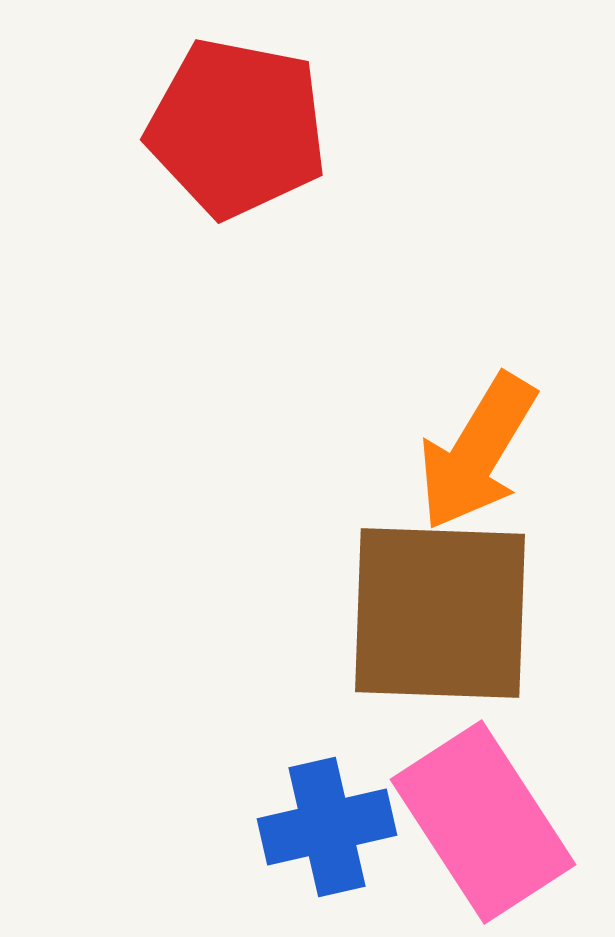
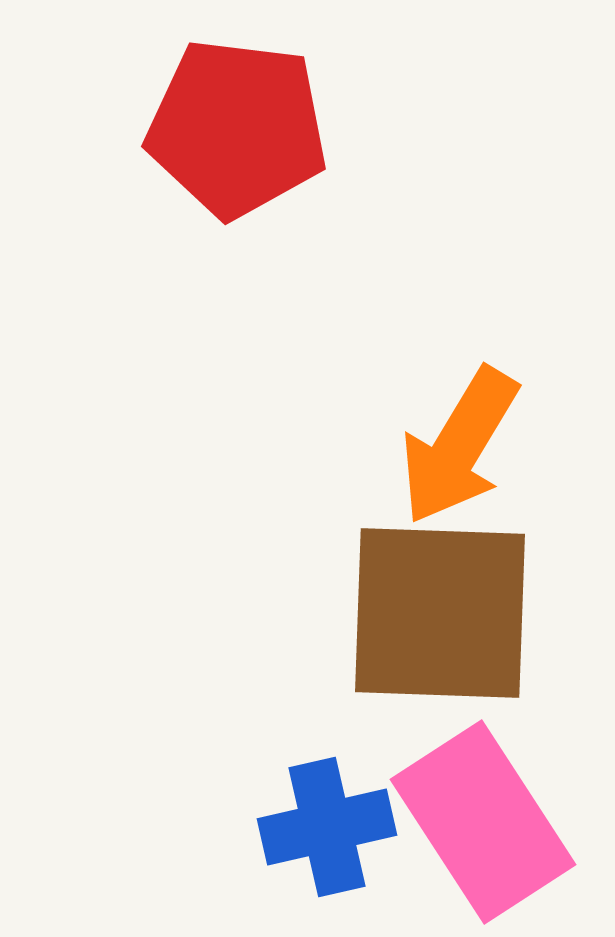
red pentagon: rotated 4 degrees counterclockwise
orange arrow: moved 18 px left, 6 px up
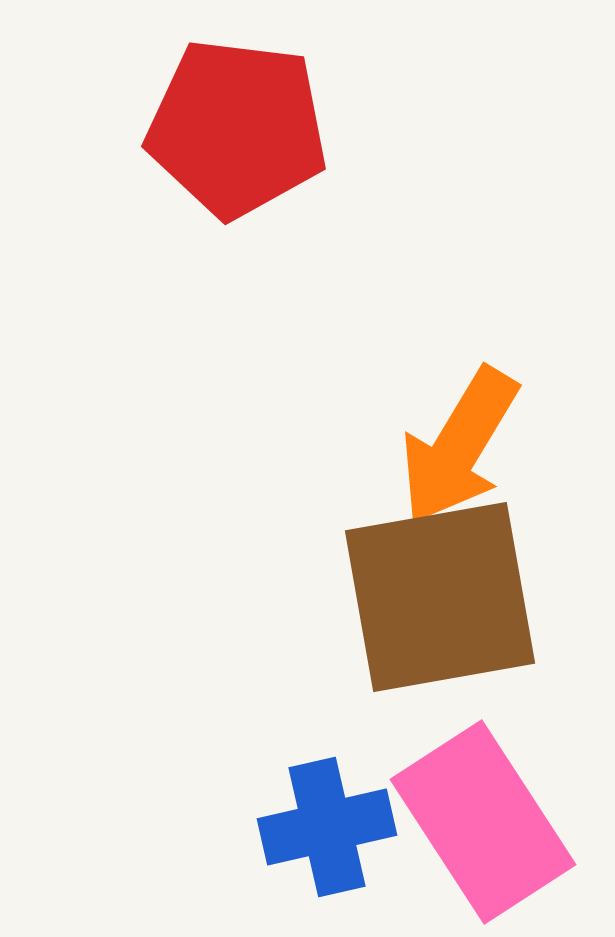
brown square: moved 16 px up; rotated 12 degrees counterclockwise
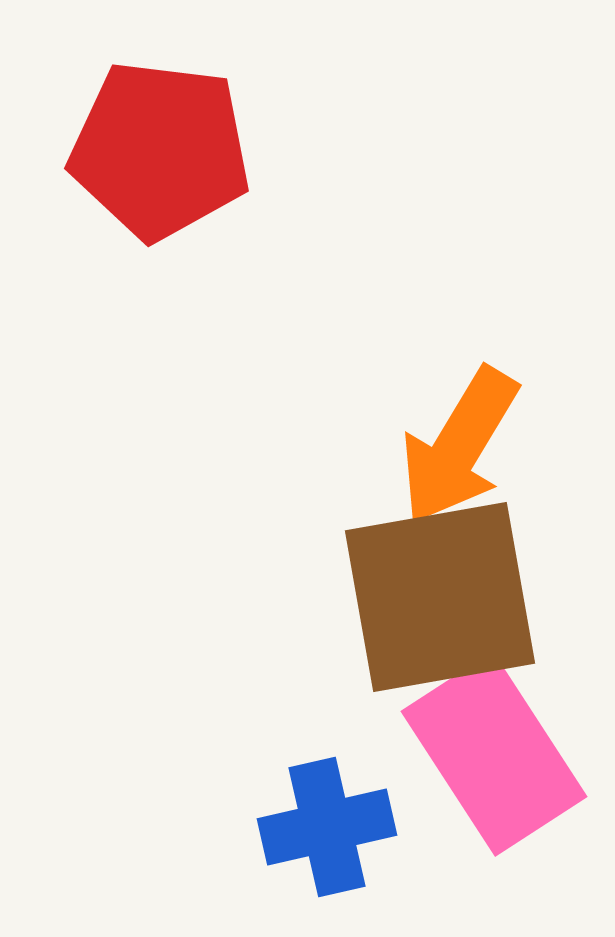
red pentagon: moved 77 px left, 22 px down
pink rectangle: moved 11 px right, 68 px up
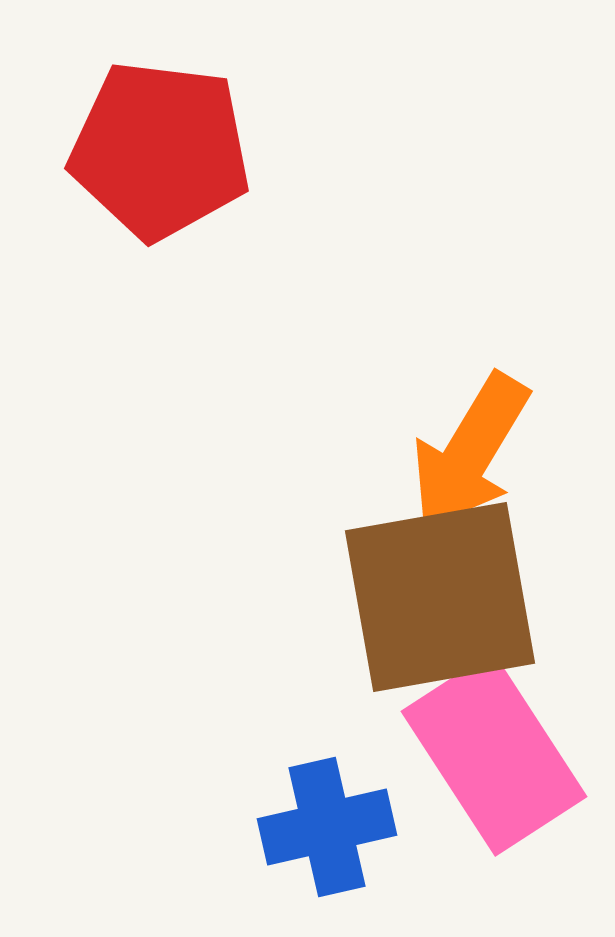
orange arrow: moved 11 px right, 6 px down
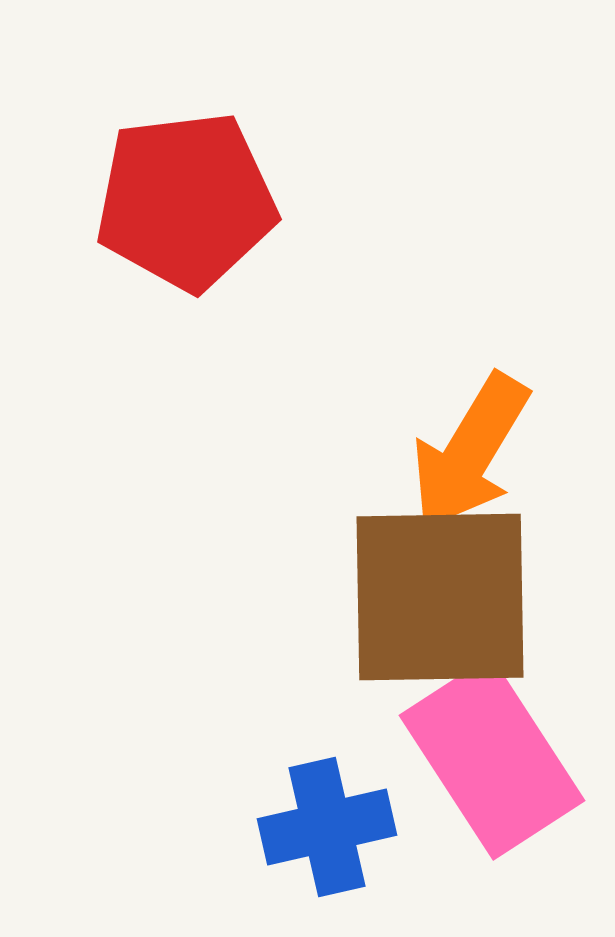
red pentagon: moved 26 px right, 51 px down; rotated 14 degrees counterclockwise
brown square: rotated 9 degrees clockwise
pink rectangle: moved 2 px left, 4 px down
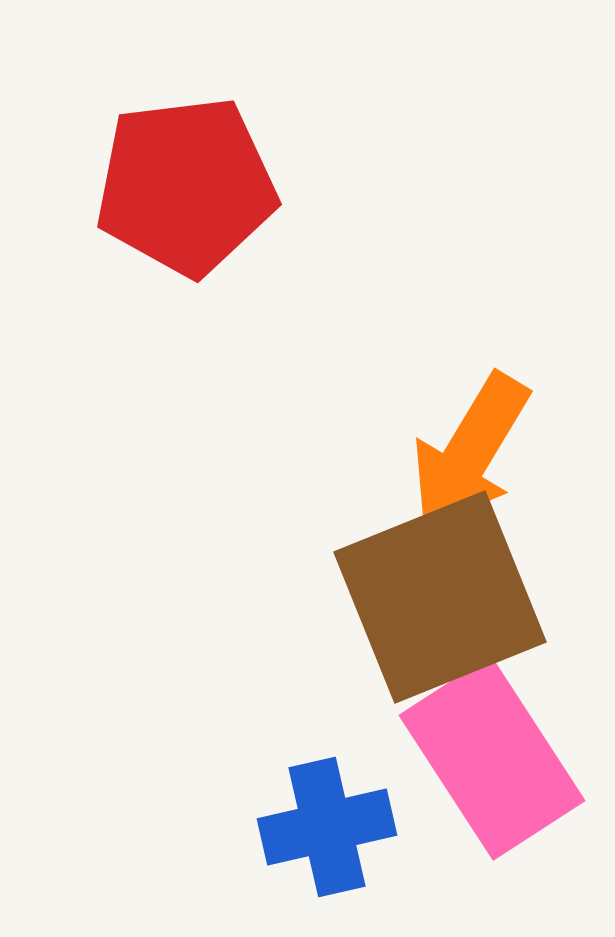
red pentagon: moved 15 px up
brown square: rotated 21 degrees counterclockwise
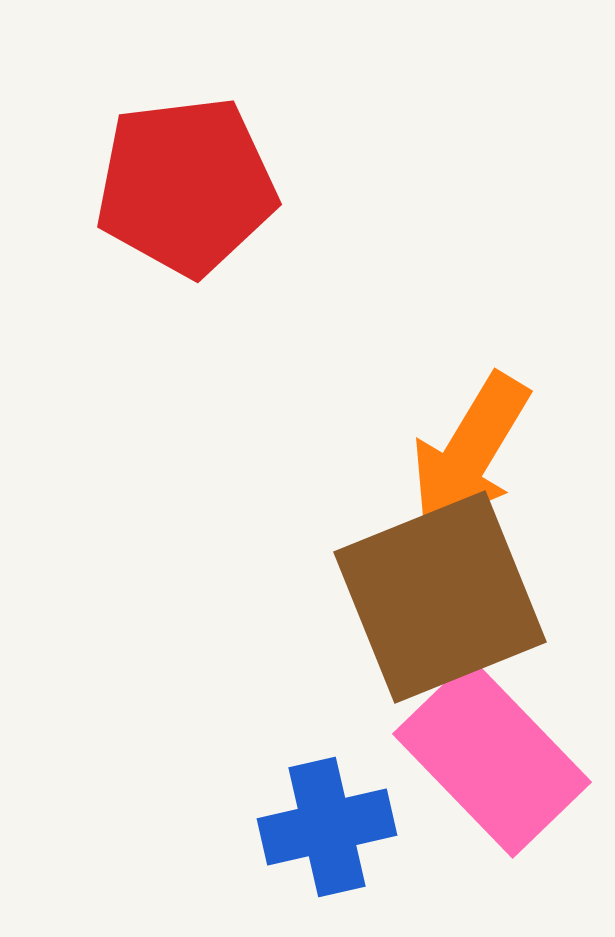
pink rectangle: rotated 11 degrees counterclockwise
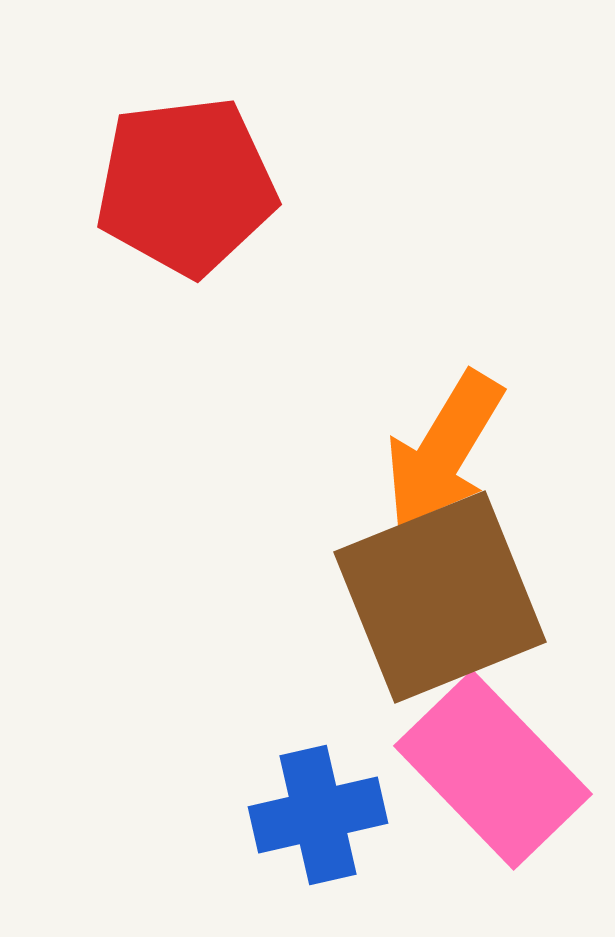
orange arrow: moved 26 px left, 2 px up
pink rectangle: moved 1 px right, 12 px down
blue cross: moved 9 px left, 12 px up
